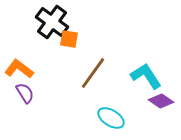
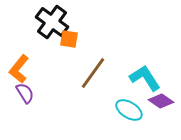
orange L-shape: rotated 88 degrees counterclockwise
cyan L-shape: moved 1 px left, 2 px down
cyan ellipse: moved 18 px right, 8 px up
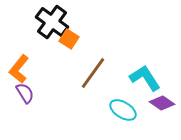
orange square: rotated 24 degrees clockwise
purple diamond: moved 1 px right, 2 px down
cyan ellipse: moved 6 px left
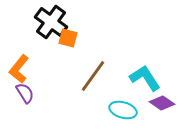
black cross: moved 1 px left
orange square: moved 1 px left, 1 px up; rotated 18 degrees counterclockwise
brown line: moved 3 px down
cyan ellipse: rotated 16 degrees counterclockwise
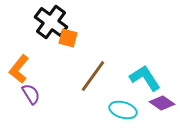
purple semicircle: moved 6 px right, 1 px down
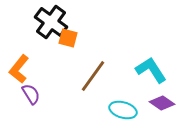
cyan L-shape: moved 6 px right, 8 px up
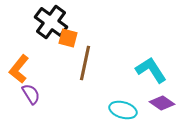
brown line: moved 8 px left, 13 px up; rotated 24 degrees counterclockwise
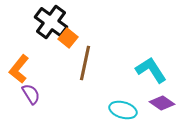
orange square: rotated 24 degrees clockwise
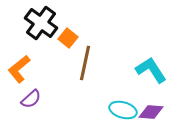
black cross: moved 10 px left, 1 px down
orange L-shape: rotated 12 degrees clockwise
purple semicircle: moved 5 px down; rotated 80 degrees clockwise
purple diamond: moved 11 px left, 9 px down; rotated 30 degrees counterclockwise
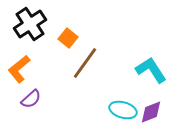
black cross: moved 11 px left, 1 px down; rotated 20 degrees clockwise
brown line: rotated 24 degrees clockwise
purple diamond: rotated 25 degrees counterclockwise
